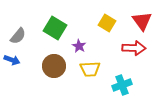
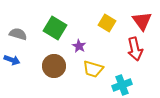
gray semicircle: moved 2 px up; rotated 114 degrees counterclockwise
red arrow: moved 1 px right, 1 px down; rotated 75 degrees clockwise
yellow trapezoid: moved 3 px right; rotated 20 degrees clockwise
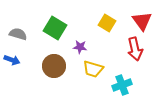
purple star: moved 1 px right, 1 px down; rotated 24 degrees counterclockwise
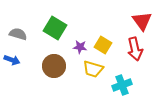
yellow square: moved 4 px left, 22 px down
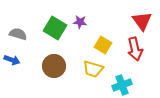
purple star: moved 25 px up
